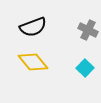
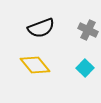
black semicircle: moved 8 px right, 1 px down
yellow diamond: moved 2 px right, 3 px down
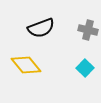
gray cross: rotated 12 degrees counterclockwise
yellow diamond: moved 9 px left
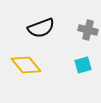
cyan square: moved 2 px left, 3 px up; rotated 30 degrees clockwise
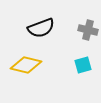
yellow diamond: rotated 36 degrees counterclockwise
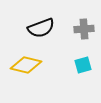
gray cross: moved 4 px left, 1 px up; rotated 18 degrees counterclockwise
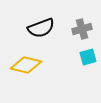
gray cross: moved 2 px left; rotated 12 degrees counterclockwise
cyan square: moved 5 px right, 8 px up
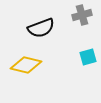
gray cross: moved 14 px up
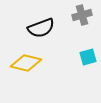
yellow diamond: moved 2 px up
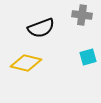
gray cross: rotated 24 degrees clockwise
